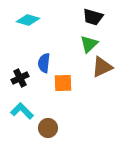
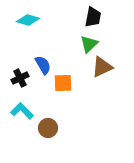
black trapezoid: rotated 95 degrees counterclockwise
blue semicircle: moved 1 px left, 2 px down; rotated 144 degrees clockwise
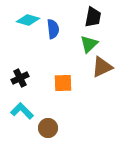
blue semicircle: moved 10 px right, 36 px up; rotated 24 degrees clockwise
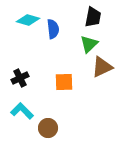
orange square: moved 1 px right, 1 px up
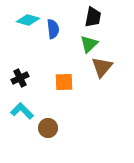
brown triangle: rotated 25 degrees counterclockwise
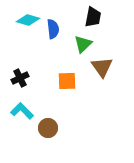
green triangle: moved 6 px left
brown triangle: rotated 15 degrees counterclockwise
orange square: moved 3 px right, 1 px up
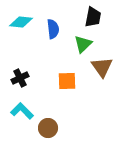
cyan diamond: moved 7 px left, 2 px down; rotated 10 degrees counterclockwise
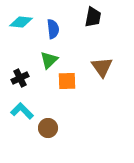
green triangle: moved 34 px left, 16 px down
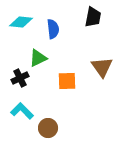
green triangle: moved 11 px left, 2 px up; rotated 18 degrees clockwise
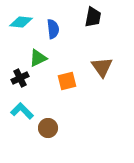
orange square: rotated 12 degrees counterclockwise
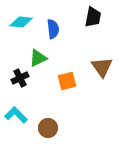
cyan L-shape: moved 6 px left, 4 px down
